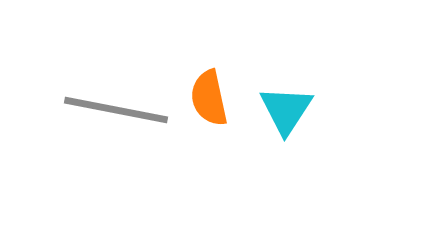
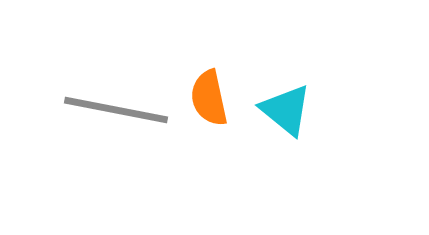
cyan triangle: rotated 24 degrees counterclockwise
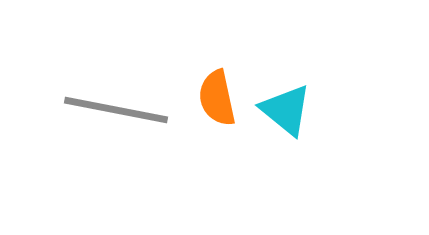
orange semicircle: moved 8 px right
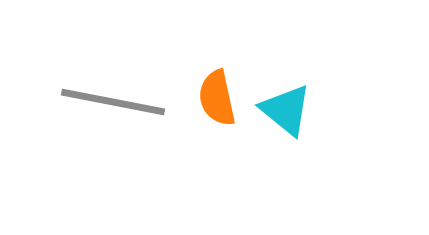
gray line: moved 3 px left, 8 px up
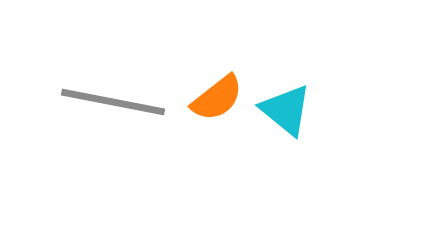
orange semicircle: rotated 116 degrees counterclockwise
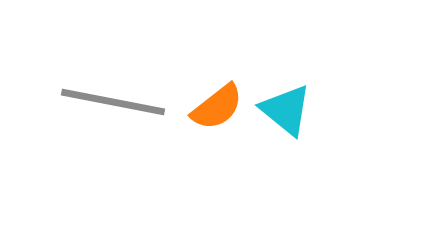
orange semicircle: moved 9 px down
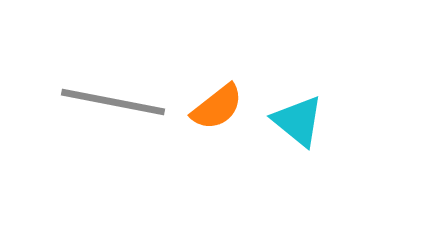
cyan triangle: moved 12 px right, 11 px down
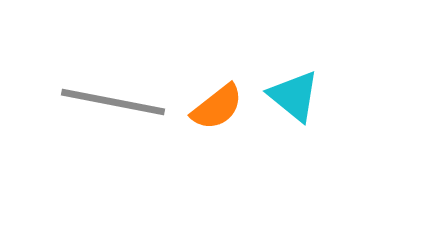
cyan triangle: moved 4 px left, 25 px up
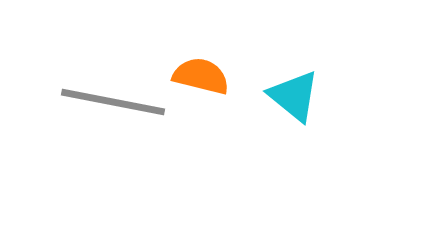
orange semicircle: moved 16 px left, 31 px up; rotated 128 degrees counterclockwise
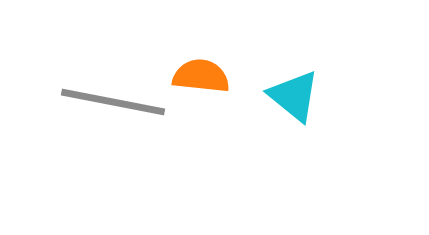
orange semicircle: rotated 8 degrees counterclockwise
